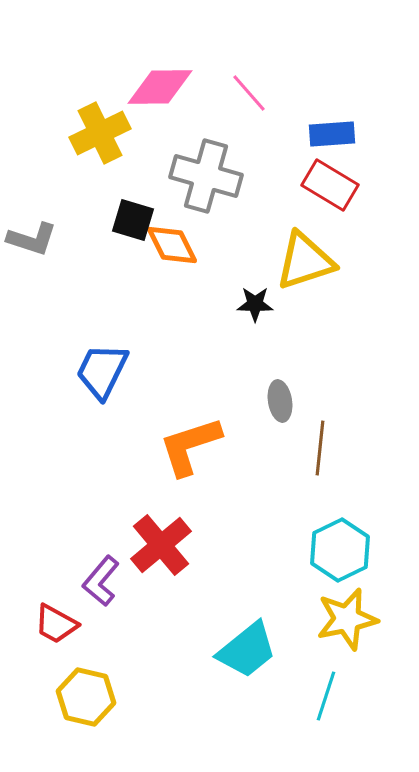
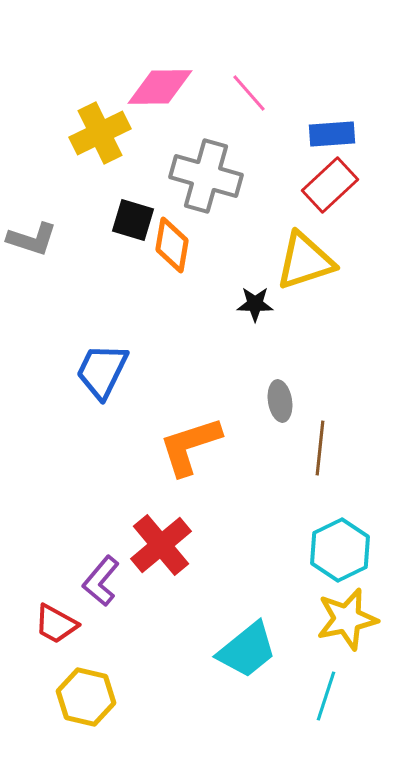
red rectangle: rotated 74 degrees counterclockwise
orange diamond: rotated 36 degrees clockwise
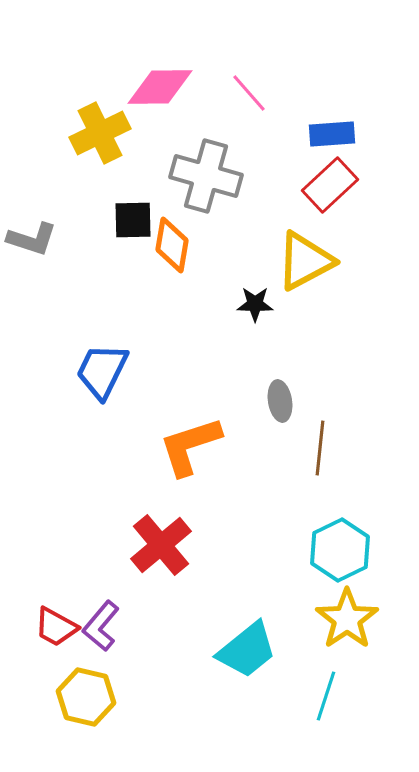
black square: rotated 18 degrees counterclockwise
yellow triangle: rotated 10 degrees counterclockwise
purple L-shape: moved 45 px down
yellow star: rotated 22 degrees counterclockwise
red trapezoid: moved 3 px down
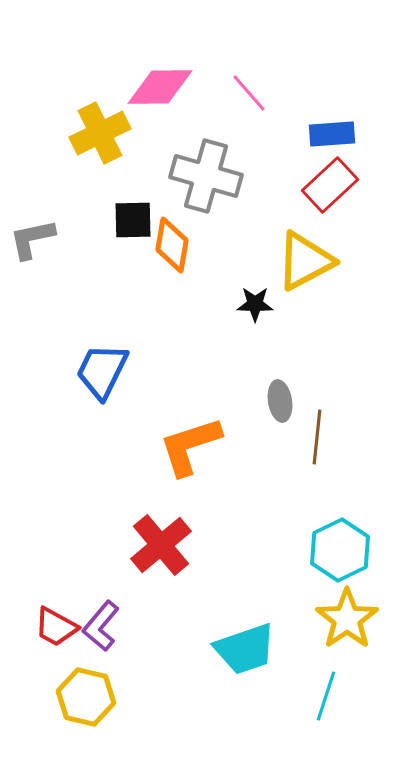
gray L-shape: rotated 150 degrees clockwise
brown line: moved 3 px left, 11 px up
cyan trapezoid: moved 2 px left, 1 px up; rotated 20 degrees clockwise
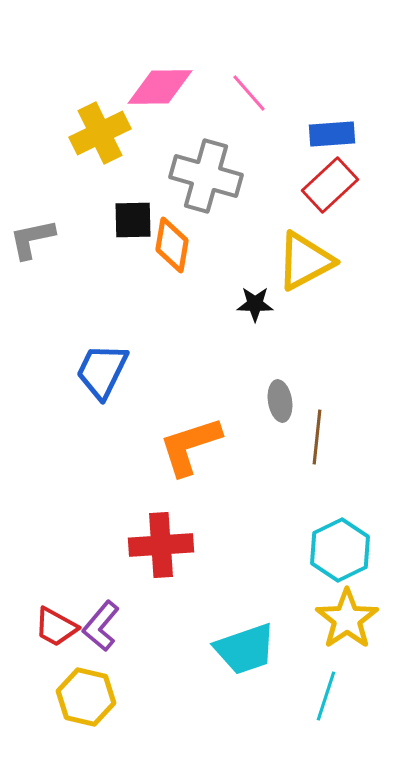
red cross: rotated 36 degrees clockwise
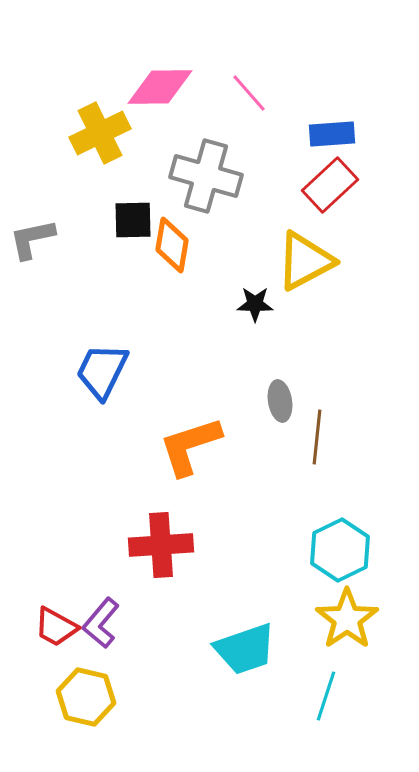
purple L-shape: moved 3 px up
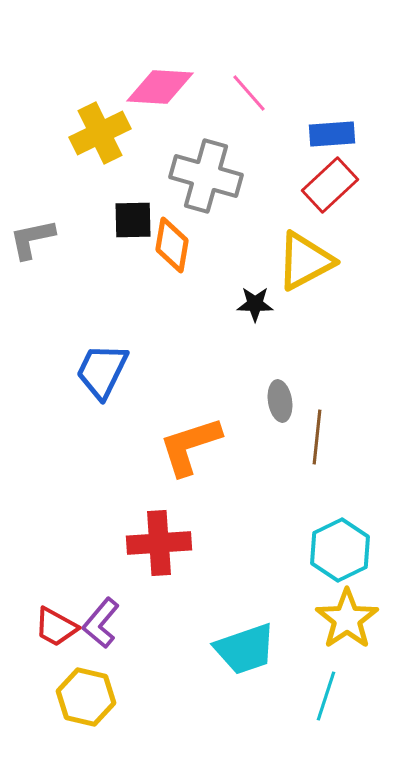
pink diamond: rotated 4 degrees clockwise
red cross: moved 2 px left, 2 px up
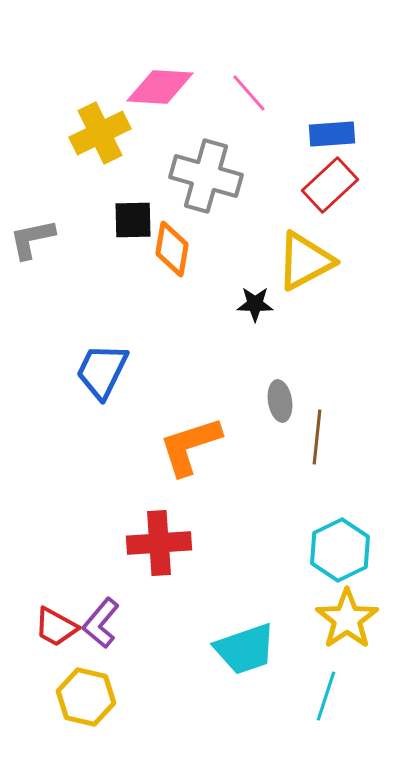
orange diamond: moved 4 px down
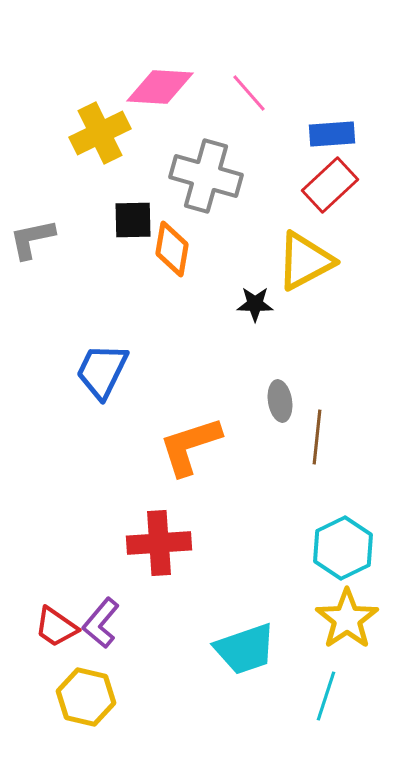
cyan hexagon: moved 3 px right, 2 px up
red trapezoid: rotated 6 degrees clockwise
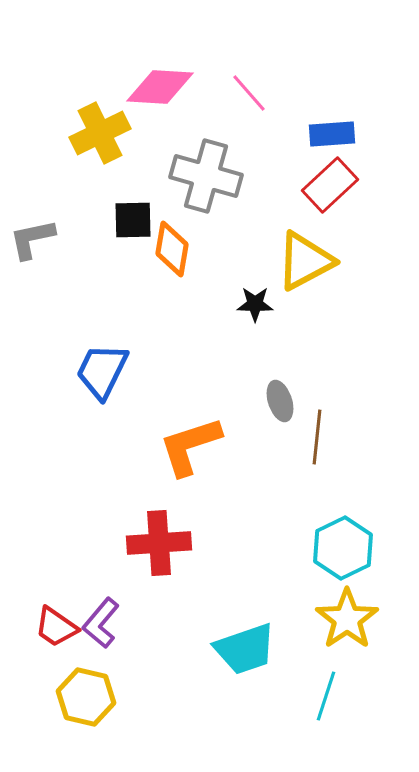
gray ellipse: rotated 9 degrees counterclockwise
